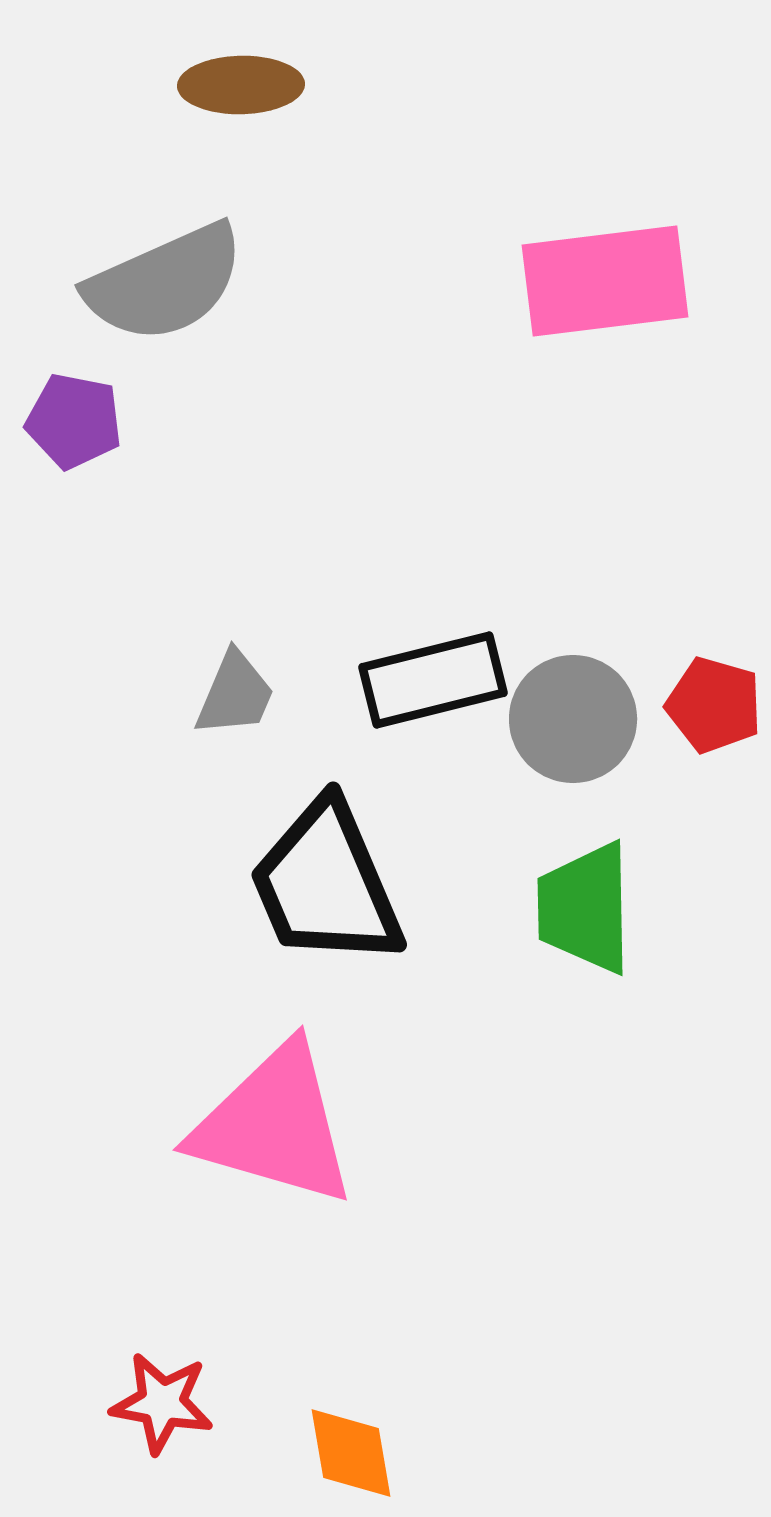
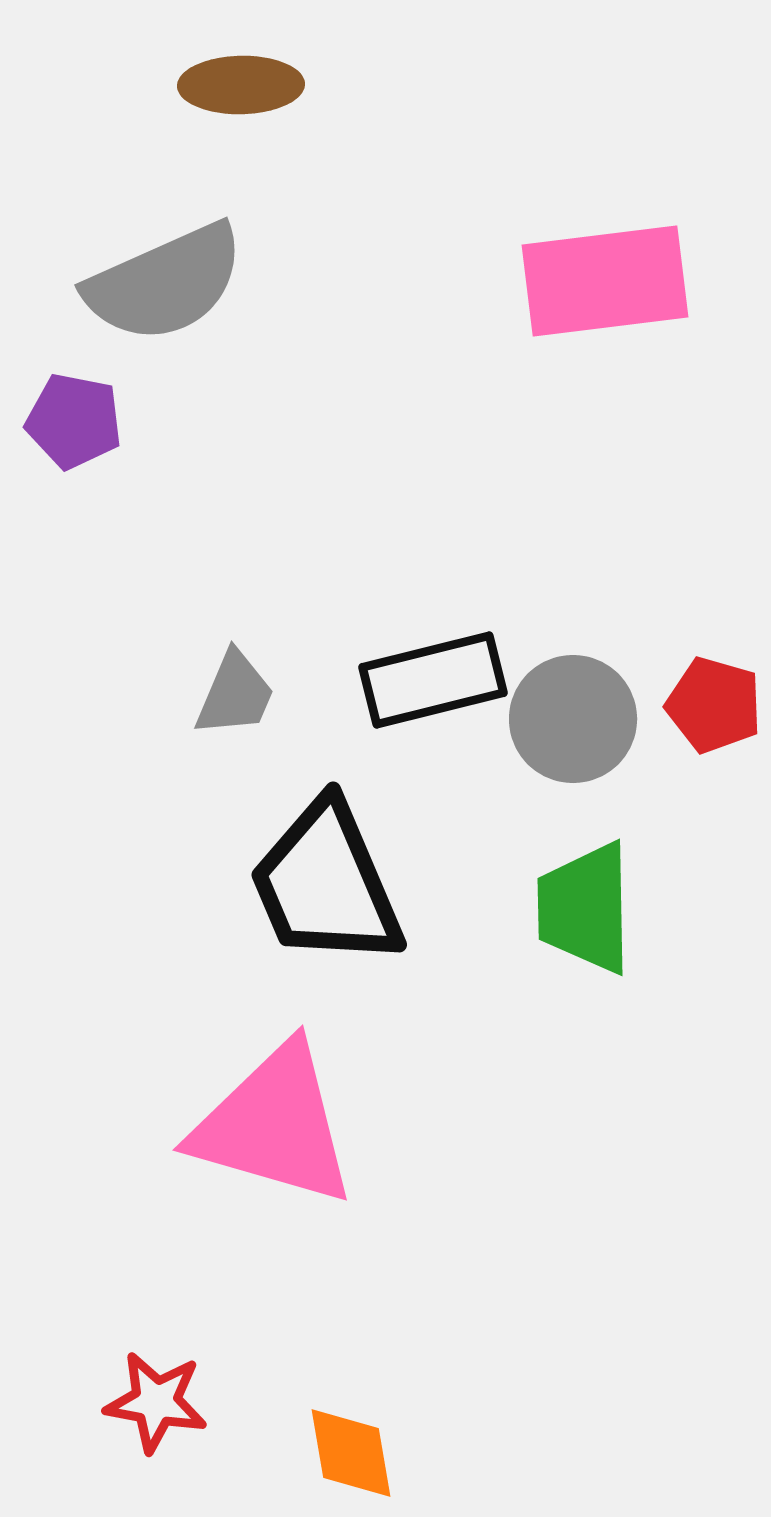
red star: moved 6 px left, 1 px up
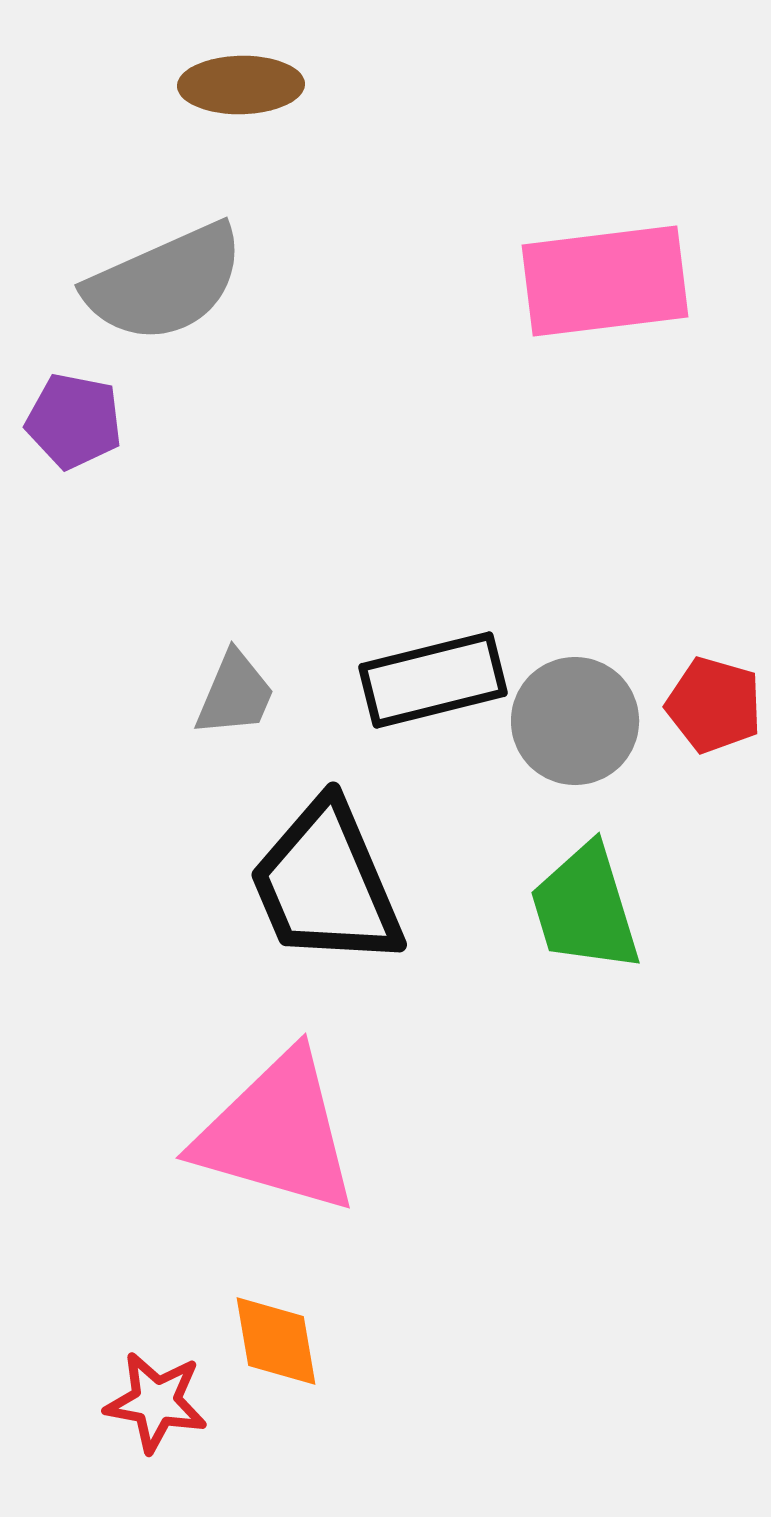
gray circle: moved 2 px right, 2 px down
green trapezoid: rotated 16 degrees counterclockwise
pink triangle: moved 3 px right, 8 px down
orange diamond: moved 75 px left, 112 px up
